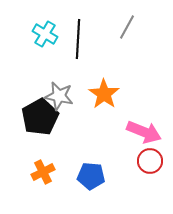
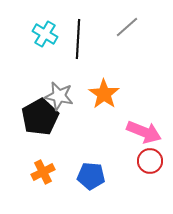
gray line: rotated 20 degrees clockwise
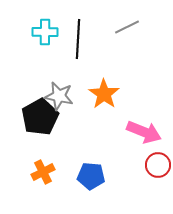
gray line: rotated 15 degrees clockwise
cyan cross: moved 2 px up; rotated 30 degrees counterclockwise
red circle: moved 8 px right, 4 px down
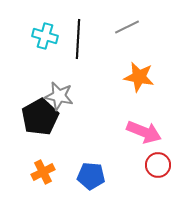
cyan cross: moved 4 px down; rotated 15 degrees clockwise
orange star: moved 35 px right, 17 px up; rotated 24 degrees counterclockwise
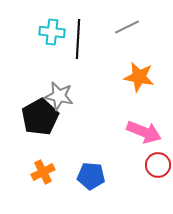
cyan cross: moved 7 px right, 4 px up; rotated 10 degrees counterclockwise
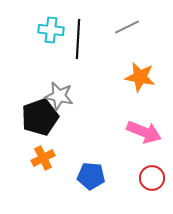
cyan cross: moved 1 px left, 2 px up
orange star: moved 1 px right
black pentagon: rotated 9 degrees clockwise
red circle: moved 6 px left, 13 px down
orange cross: moved 14 px up
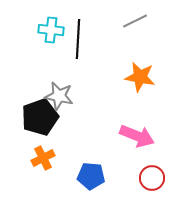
gray line: moved 8 px right, 6 px up
pink arrow: moved 7 px left, 4 px down
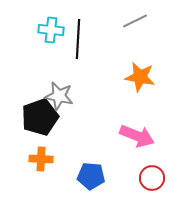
orange cross: moved 2 px left, 1 px down; rotated 30 degrees clockwise
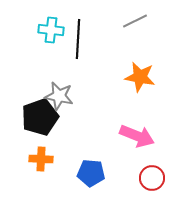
blue pentagon: moved 3 px up
